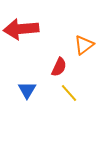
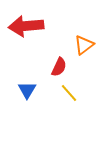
red arrow: moved 5 px right, 3 px up
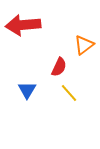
red arrow: moved 3 px left, 1 px up
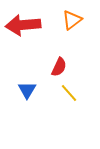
orange triangle: moved 12 px left, 25 px up
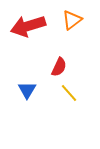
red arrow: moved 5 px right, 1 px down; rotated 12 degrees counterclockwise
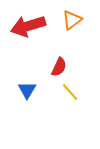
yellow line: moved 1 px right, 1 px up
